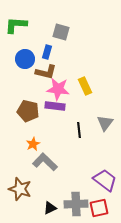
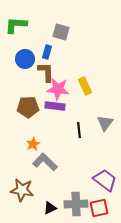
brown L-shape: rotated 105 degrees counterclockwise
brown pentagon: moved 4 px up; rotated 15 degrees counterclockwise
brown star: moved 2 px right, 1 px down; rotated 10 degrees counterclockwise
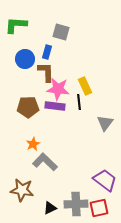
black line: moved 28 px up
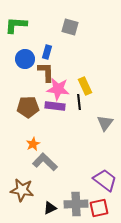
gray square: moved 9 px right, 5 px up
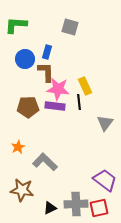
orange star: moved 15 px left, 3 px down
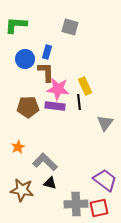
black triangle: moved 25 px up; rotated 40 degrees clockwise
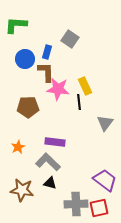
gray square: moved 12 px down; rotated 18 degrees clockwise
purple rectangle: moved 36 px down
gray L-shape: moved 3 px right
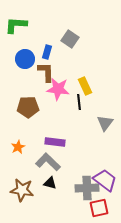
gray cross: moved 11 px right, 16 px up
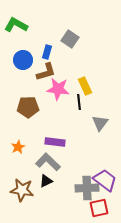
green L-shape: rotated 25 degrees clockwise
blue circle: moved 2 px left, 1 px down
brown L-shape: rotated 75 degrees clockwise
gray triangle: moved 5 px left
black triangle: moved 4 px left, 2 px up; rotated 40 degrees counterclockwise
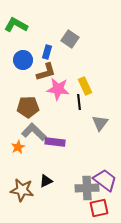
gray L-shape: moved 14 px left, 30 px up
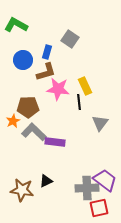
orange star: moved 5 px left, 26 px up
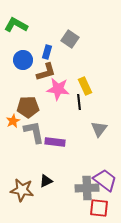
gray triangle: moved 1 px left, 6 px down
gray L-shape: rotated 35 degrees clockwise
red square: rotated 18 degrees clockwise
